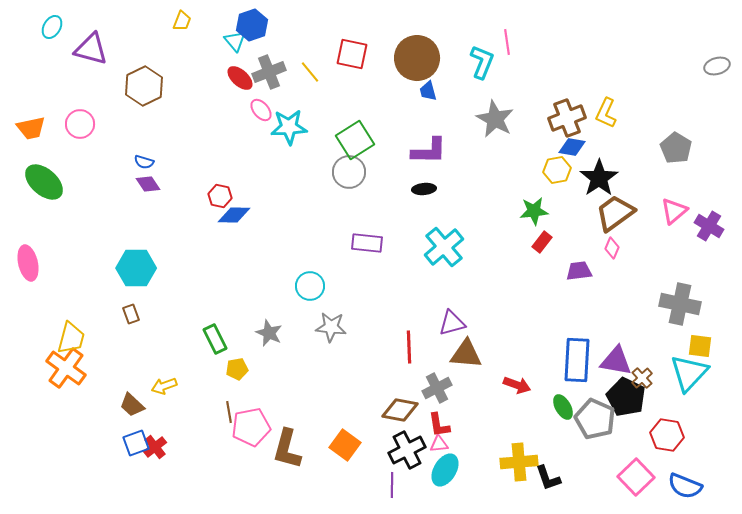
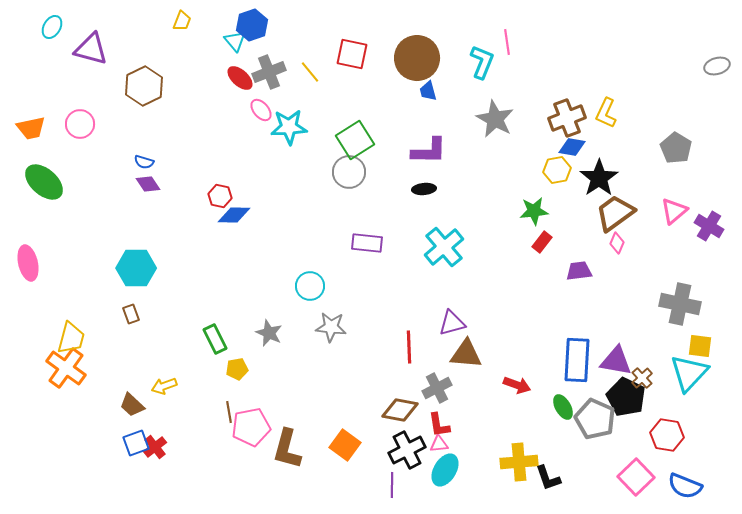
pink diamond at (612, 248): moved 5 px right, 5 px up
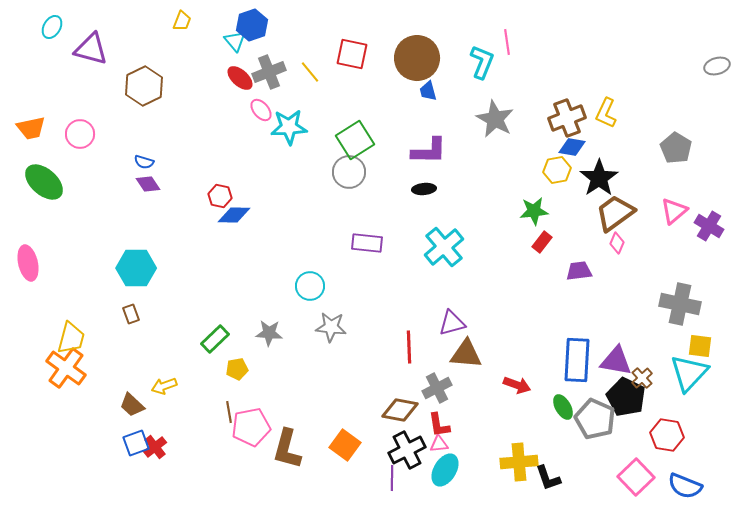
pink circle at (80, 124): moved 10 px down
gray star at (269, 333): rotated 20 degrees counterclockwise
green rectangle at (215, 339): rotated 72 degrees clockwise
purple line at (392, 485): moved 7 px up
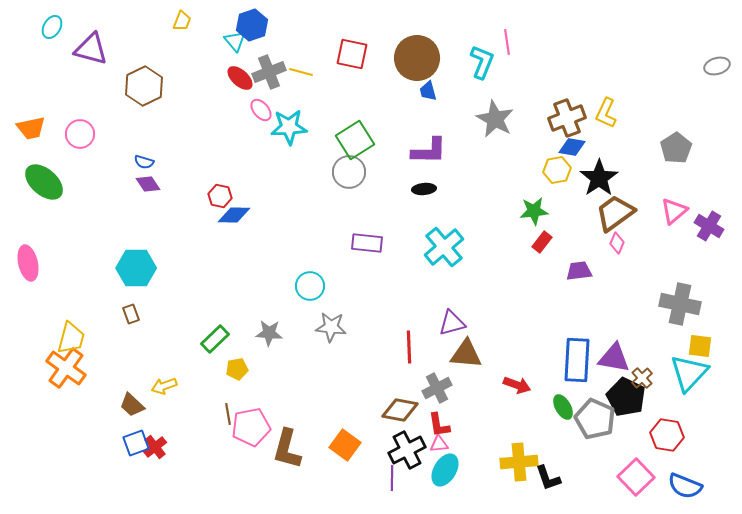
yellow line at (310, 72): moved 9 px left; rotated 35 degrees counterclockwise
gray pentagon at (676, 148): rotated 8 degrees clockwise
purple triangle at (616, 361): moved 2 px left, 3 px up
brown line at (229, 412): moved 1 px left, 2 px down
